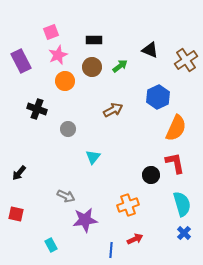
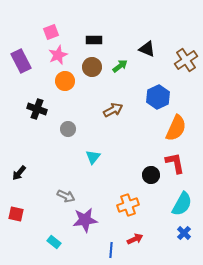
black triangle: moved 3 px left, 1 px up
cyan semicircle: rotated 45 degrees clockwise
cyan rectangle: moved 3 px right, 3 px up; rotated 24 degrees counterclockwise
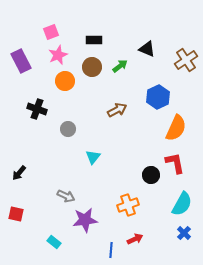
brown arrow: moved 4 px right
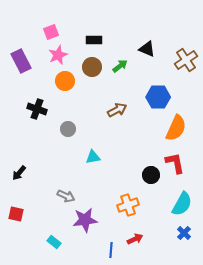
blue hexagon: rotated 25 degrees clockwise
cyan triangle: rotated 42 degrees clockwise
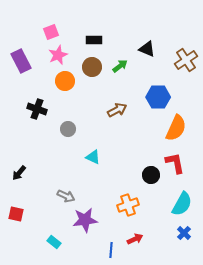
cyan triangle: rotated 35 degrees clockwise
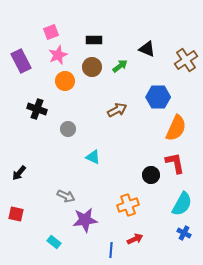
blue cross: rotated 16 degrees counterclockwise
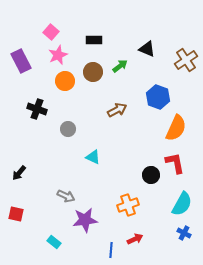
pink square: rotated 28 degrees counterclockwise
brown circle: moved 1 px right, 5 px down
blue hexagon: rotated 20 degrees clockwise
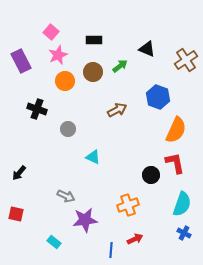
orange semicircle: moved 2 px down
cyan semicircle: rotated 10 degrees counterclockwise
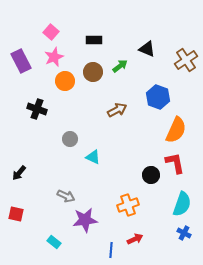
pink star: moved 4 px left, 2 px down
gray circle: moved 2 px right, 10 px down
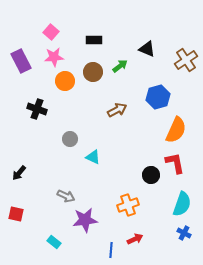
pink star: rotated 18 degrees clockwise
blue hexagon: rotated 25 degrees clockwise
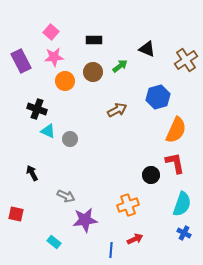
cyan triangle: moved 45 px left, 26 px up
black arrow: moved 13 px right; rotated 112 degrees clockwise
